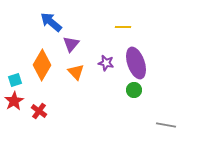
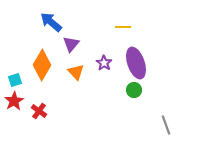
purple star: moved 2 px left; rotated 21 degrees clockwise
gray line: rotated 60 degrees clockwise
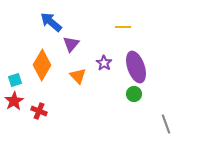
purple ellipse: moved 4 px down
orange triangle: moved 2 px right, 4 px down
green circle: moved 4 px down
red cross: rotated 14 degrees counterclockwise
gray line: moved 1 px up
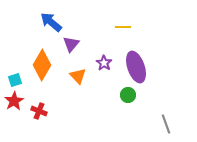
green circle: moved 6 px left, 1 px down
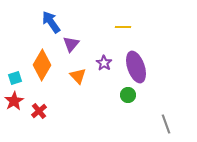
blue arrow: rotated 15 degrees clockwise
cyan square: moved 2 px up
red cross: rotated 28 degrees clockwise
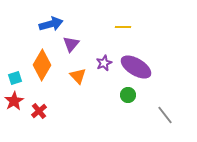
blue arrow: moved 2 px down; rotated 110 degrees clockwise
purple star: rotated 14 degrees clockwise
purple ellipse: rotated 40 degrees counterclockwise
gray line: moved 1 px left, 9 px up; rotated 18 degrees counterclockwise
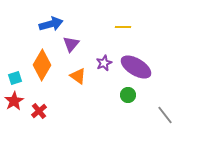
orange triangle: rotated 12 degrees counterclockwise
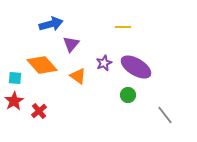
orange diamond: rotated 72 degrees counterclockwise
cyan square: rotated 24 degrees clockwise
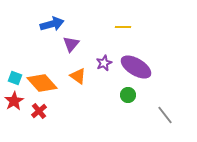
blue arrow: moved 1 px right
orange diamond: moved 18 px down
cyan square: rotated 16 degrees clockwise
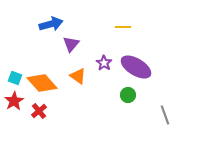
blue arrow: moved 1 px left
purple star: rotated 14 degrees counterclockwise
gray line: rotated 18 degrees clockwise
